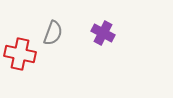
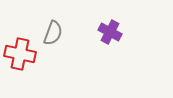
purple cross: moved 7 px right, 1 px up
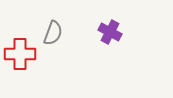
red cross: rotated 12 degrees counterclockwise
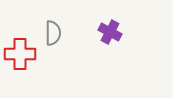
gray semicircle: rotated 20 degrees counterclockwise
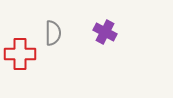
purple cross: moved 5 px left
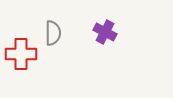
red cross: moved 1 px right
